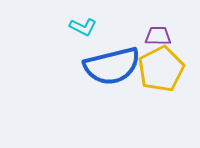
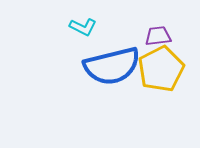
purple trapezoid: rotated 8 degrees counterclockwise
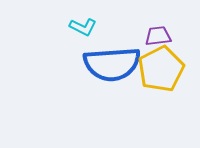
blue semicircle: moved 2 px up; rotated 10 degrees clockwise
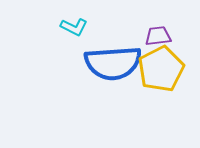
cyan L-shape: moved 9 px left
blue semicircle: moved 1 px right, 1 px up
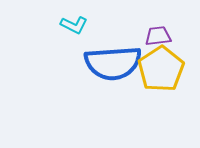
cyan L-shape: moved 2 px up
yellow pentagon: rotated 6 degrees counterclockwise
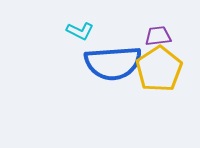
cyan L-shape: moved 6 px right, 6 px down
yellow pentagon: moved 2 px left
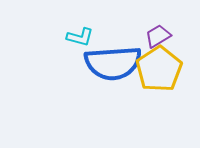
cyan L-shape: moved 6 px down; rotated 12 degrees counterclockwise
purple trapezoid: rotated 24 degrees counterclockwise
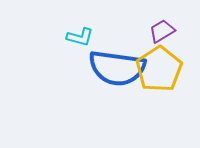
purple trapezoid: moved 4 px right, 5 px up
blue semicircle: moved 4 px right, 5 px down; rotated 12 degrees clockwise
